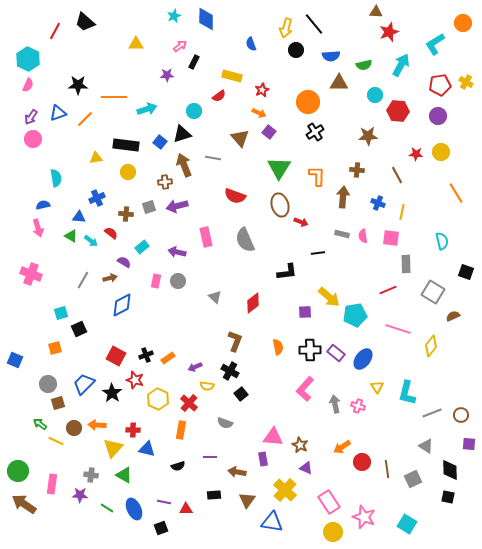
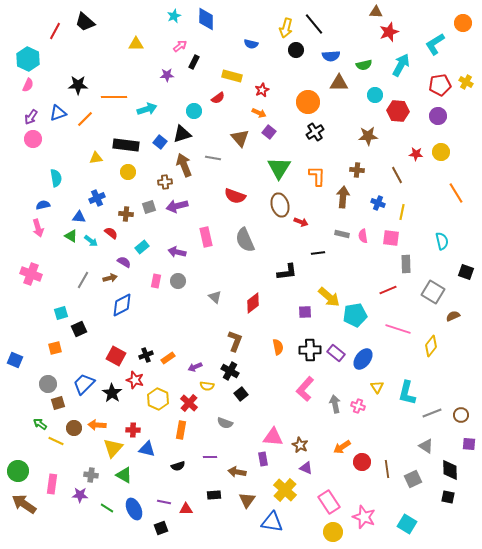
blue semicircle at (251, 44): rotated 56 degrees counterclockwise
red semicircle at (219, 96): moved 1 px left, 2 px down
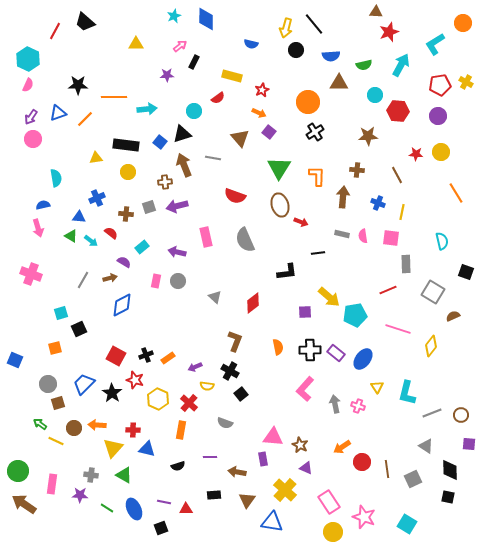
cyan arrow at (147, 109): rotated 12 degrees clockwise
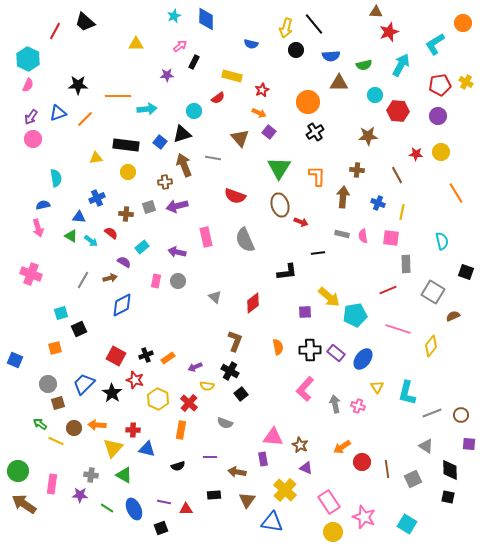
orange line at (114, 97): moved 4 px right, 1 px up
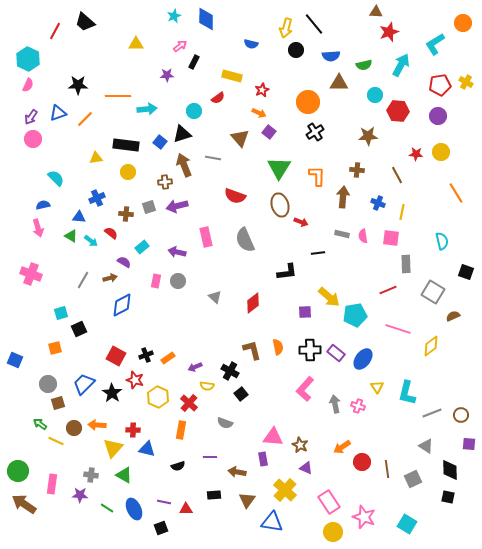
cyan semicircle at (56, 178): rotated 36 degrees counterclockwise
brown L-shape at (235, 341): moved 17 px right, 9 px down; rotated 35 degrees counterclockwise
yellow diamond at (431, 346): rotated 15 degrees clockwise
yellow hexagon at (158, 399): moved 2 px up
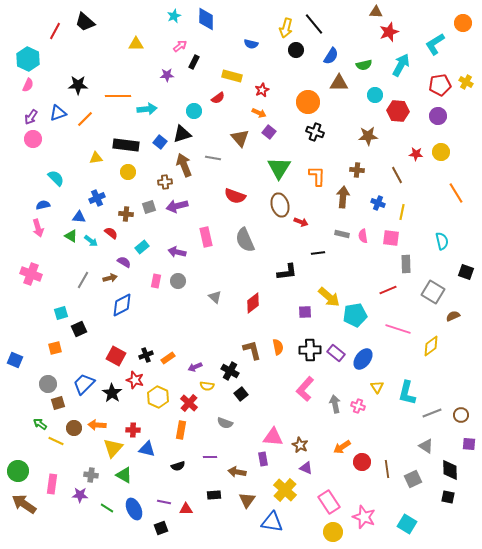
blue semicircle at (331, 56): rotated 54 degrees counterclockwise
black cross at (315, 132): rotated 36 degrees counterclockwise
